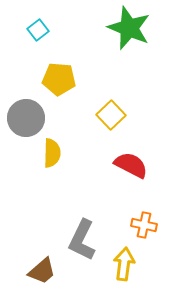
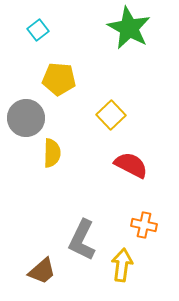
green star: rotated 6 degrees clockwise
yellow arrow: moved 2 px left, 1 px down
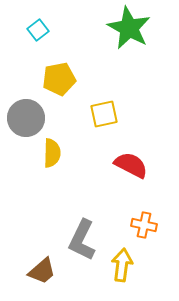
yellow pentagon: rotated 16 degrees counterclockwise
yellow square: moved 7 px left, 1 px up; rotated 32 degrees clockwise
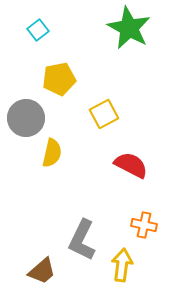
yellow square: rotated 16 degrees counterclockwise
yellow semicircle: rotated 12 degrees clockwise
